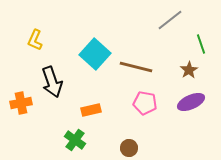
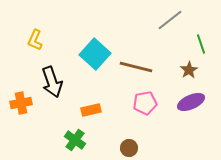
pink pentagon: rotated 20 degrees counterclockwise
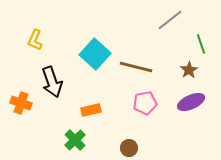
orange cross: rotated 30 degrees clockwise
green cross: rotated 10 degrees clockwise
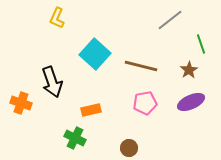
yellow L-shape: moved 22 px right, 22 px up
brown line: moved 5 px right, 1 px up
green cross: moved 2 px up; rotated 20 degrees counterclockwise
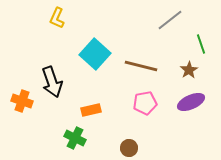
orange cross: moved 1 px right, 2 px up
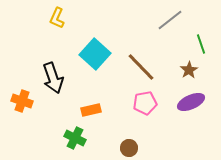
brown line: moved 1 px down; rotated 32 degrees clockwise
black arrow: moved 1 px right, 4 px up
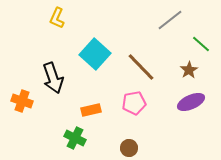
green line: rotated 30 degrees counterclockwise
pink pentagon: moved 11 px left
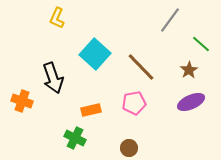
gray line: rotated 16 degrees counterclockwise
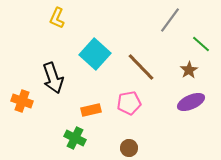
pink pentagon: moved 5 px left
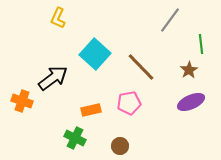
yellow L-shape: moved 1 px right
green line: rotated 42 degrees clockwise
black arrow: rotated 108 degrees counterclockwise
brown circle: moved 9 px left, 2 px up
